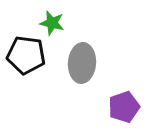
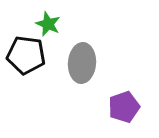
green star: moved 4 px left, 1 px down; rotated 10 degrees clockwise
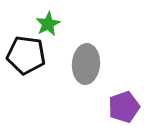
green star: rotated 20 degrees clockwise
gray ellipse: moved 4 px right, 1 px down
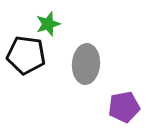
green star: rotated 10 degrees clockwise
purple pentagon: rotated 8 degrees clockwise
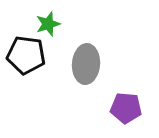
purple pentagon: moved 2 px right, 1 px down; rotated 16 degrees clockwise
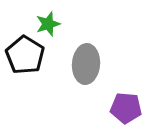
black pentagon: moved 1 px left; rotated 24 degrees clockwise
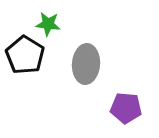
green star: rotated 25 degrees clockwise
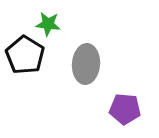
purple pentagon: moved 1 px left, 1 px down
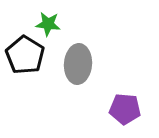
gray ellipse: moved 8 px left
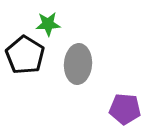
green star: rotated 10 degrees counterclockwise
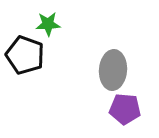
black pentagon: rotated 12 degrees counterclockwise
gray ellipse: moved 35 px right, 6 px down
